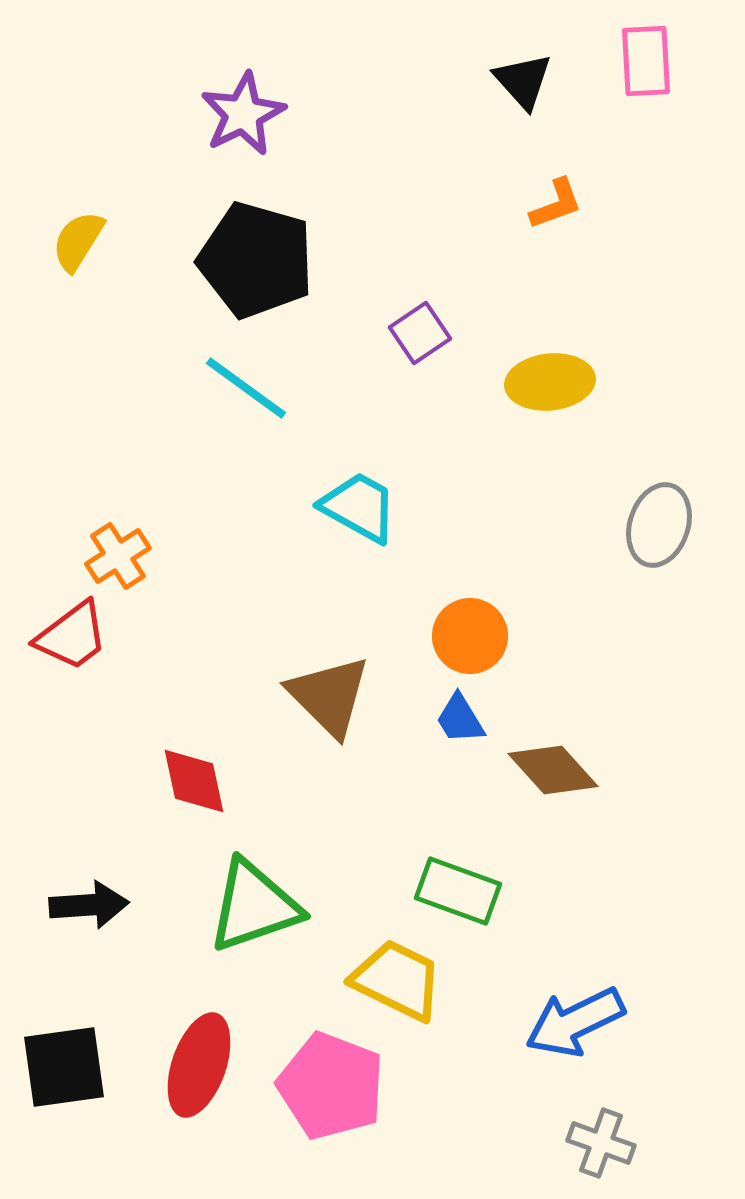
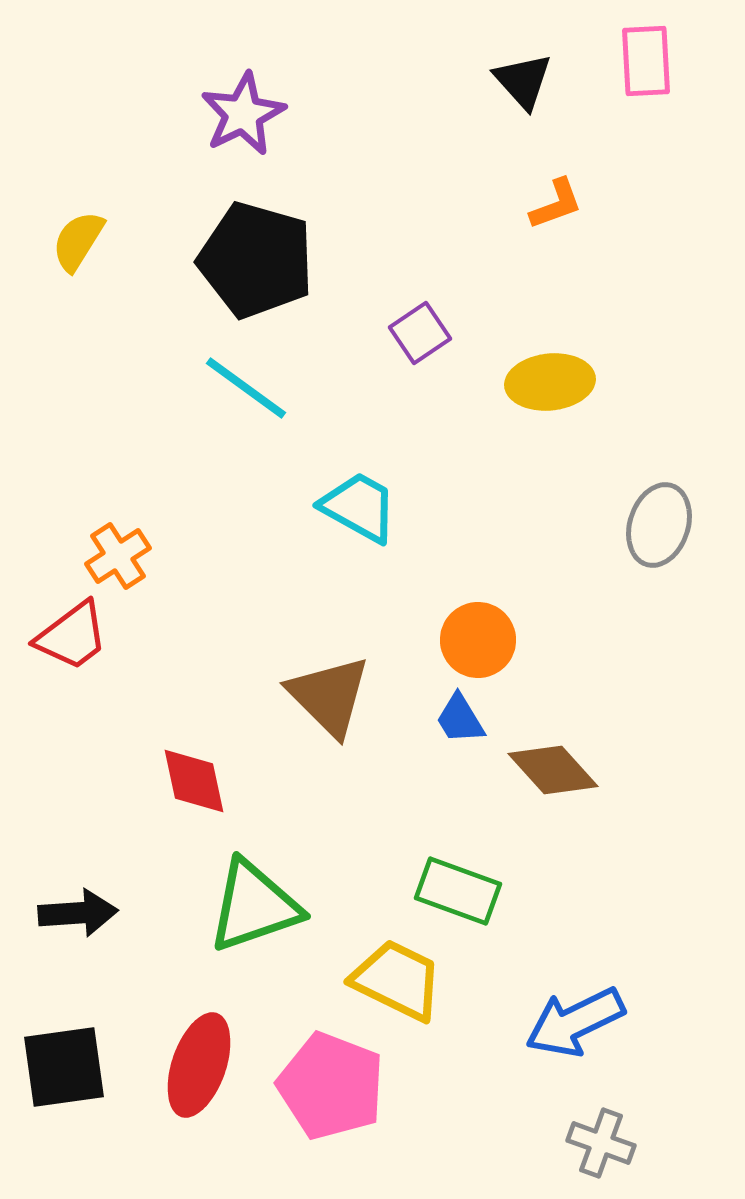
orange circle: moved 8 px right, 4 px down
black arrow: moved 11 px left, 8 px down
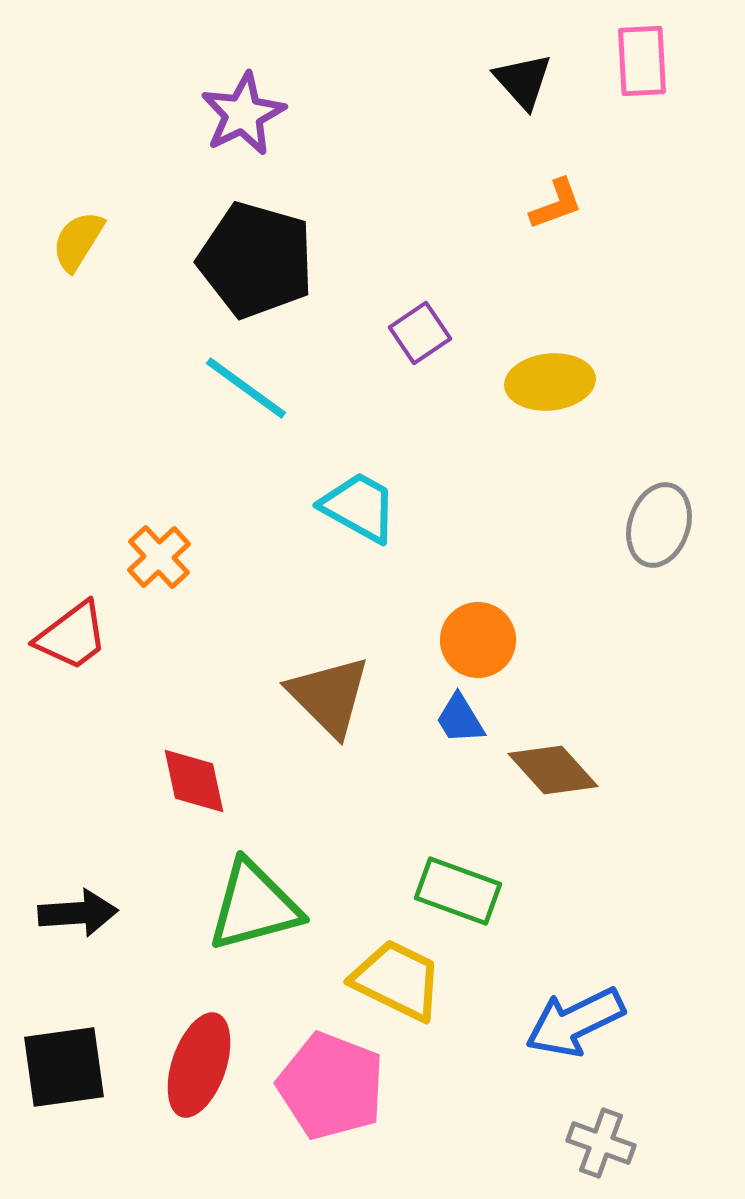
pink rectangle: moved 4 px left
orange cross: moved 41 px right, 1 px down; rotated 10 degrees counterclockwise
green triangle: rotated 4 degrees clockwise
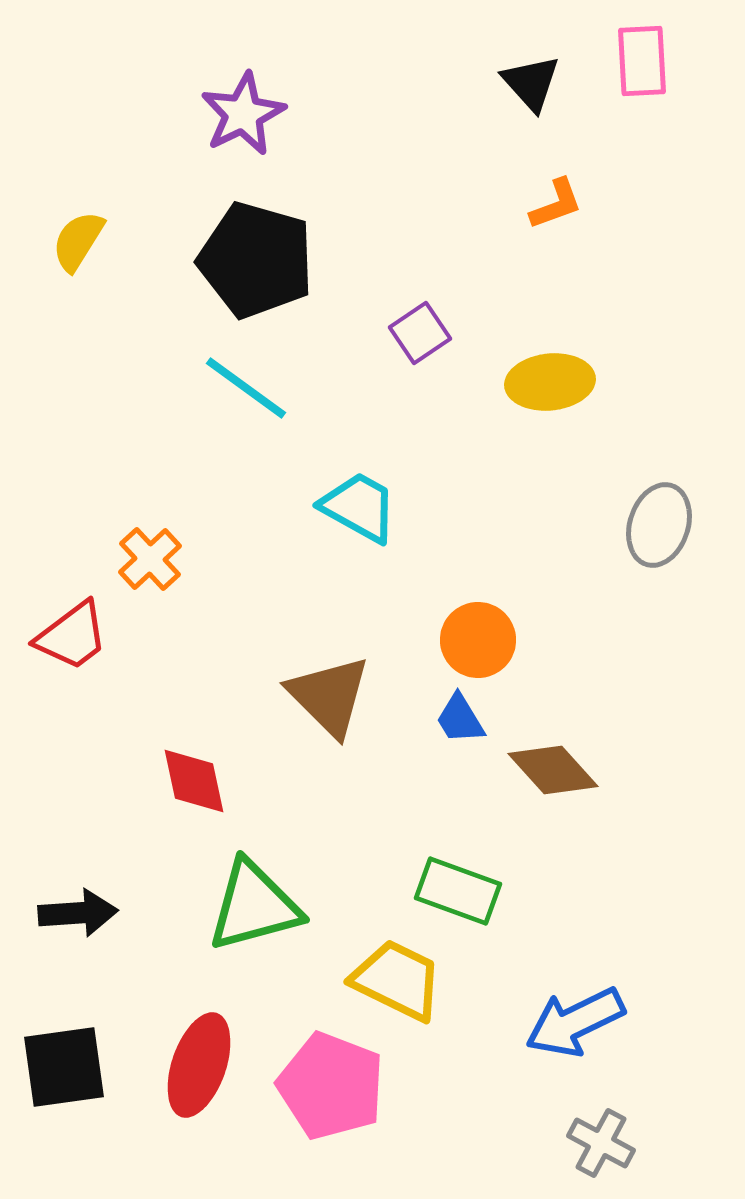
black triangle: moved 8 px right, 2 px down
orange cross: moved 9 px left, 2 px down
gray cross: rotated 8 degrees clockwise
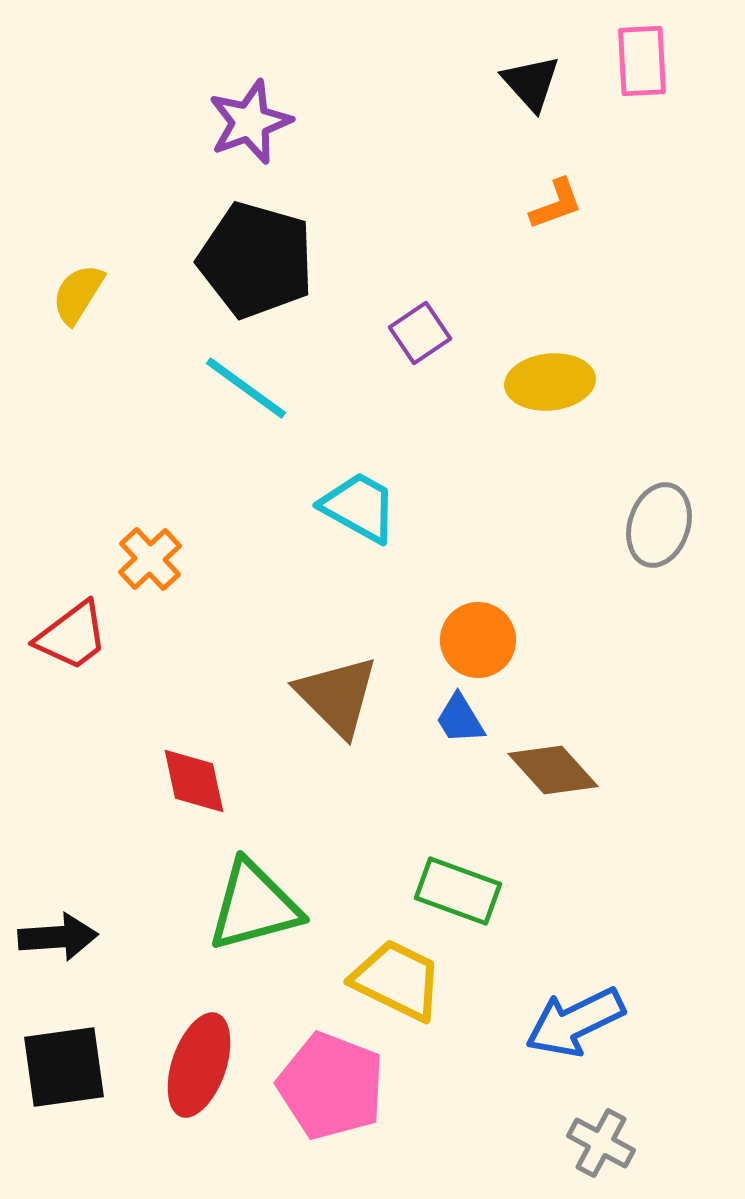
purple star: moved 7 px right, 8 px down; rotated 6 degrees clockwise
yellow semicircle: moved 53 px down
brown triangle: moved 8 px right
black arrow: moved 20 px left, 24 px down
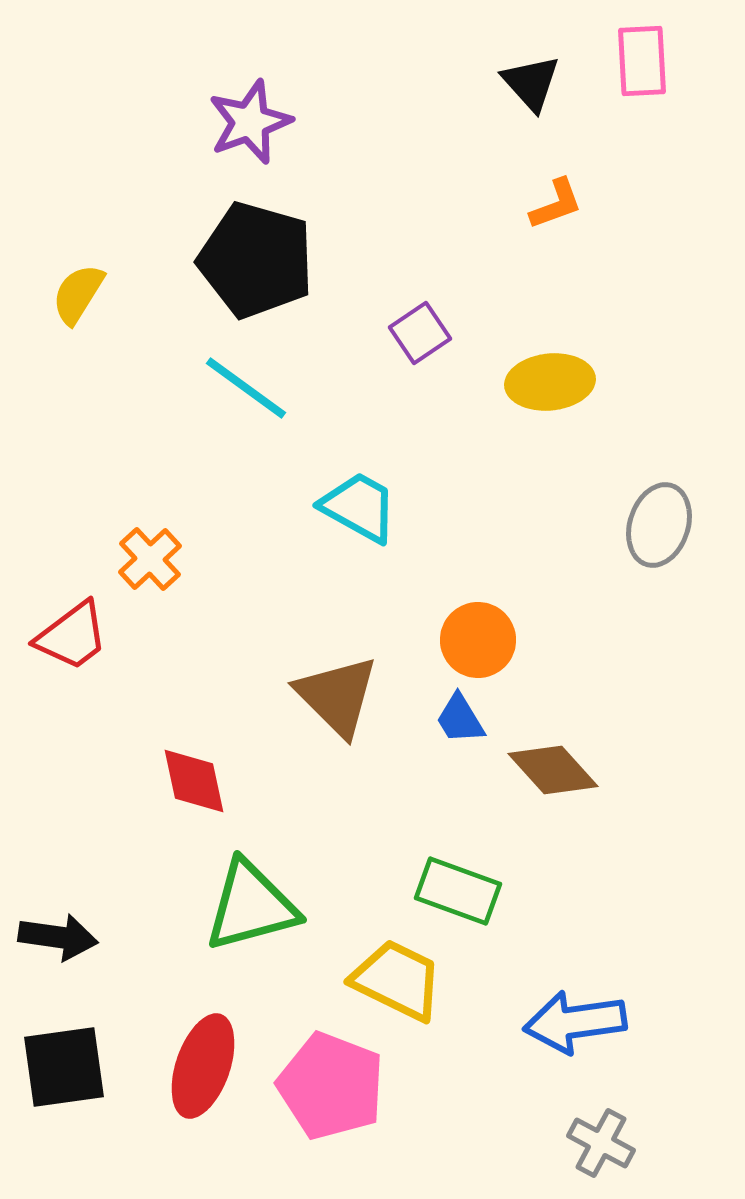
green triangle: moved 3 px left
black arrow: rotated 12 degrees clockwise
blue arrow: rotated 18 degrees clockwise
red ellipse: moved 4 px right, 1 px down
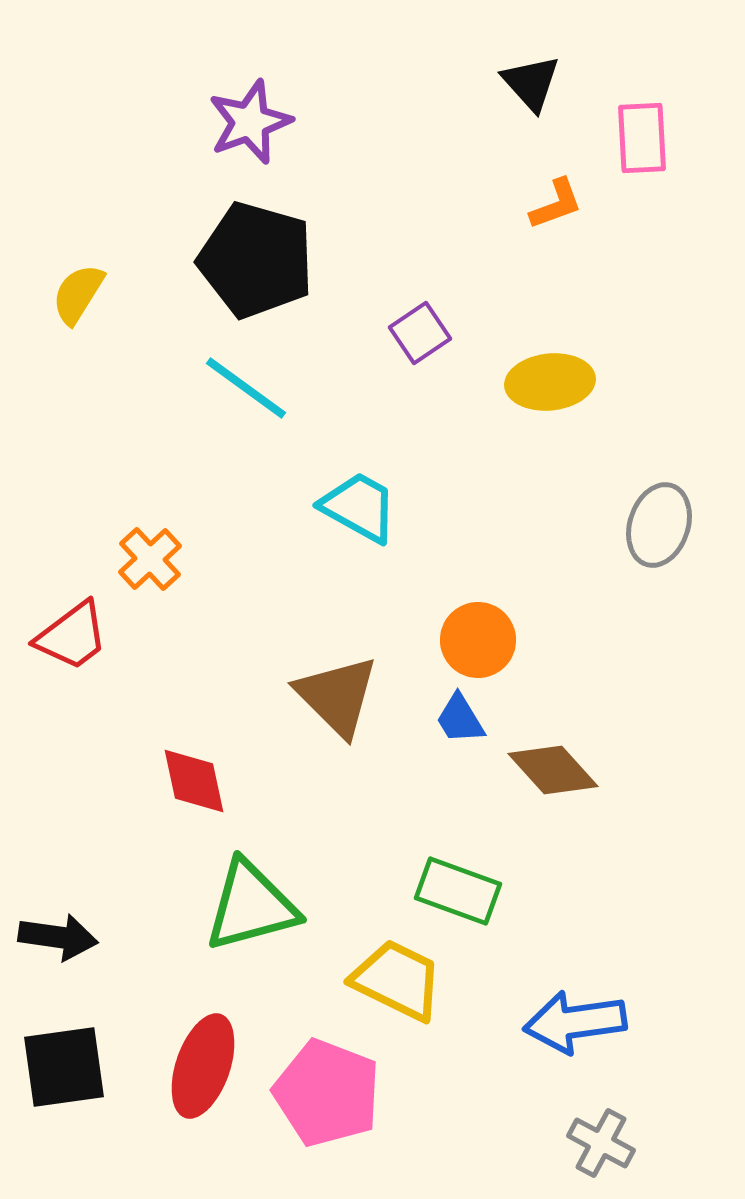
pink rectangle: moved 77 px down
pink pentagon: moved 4 px left, 7 px down
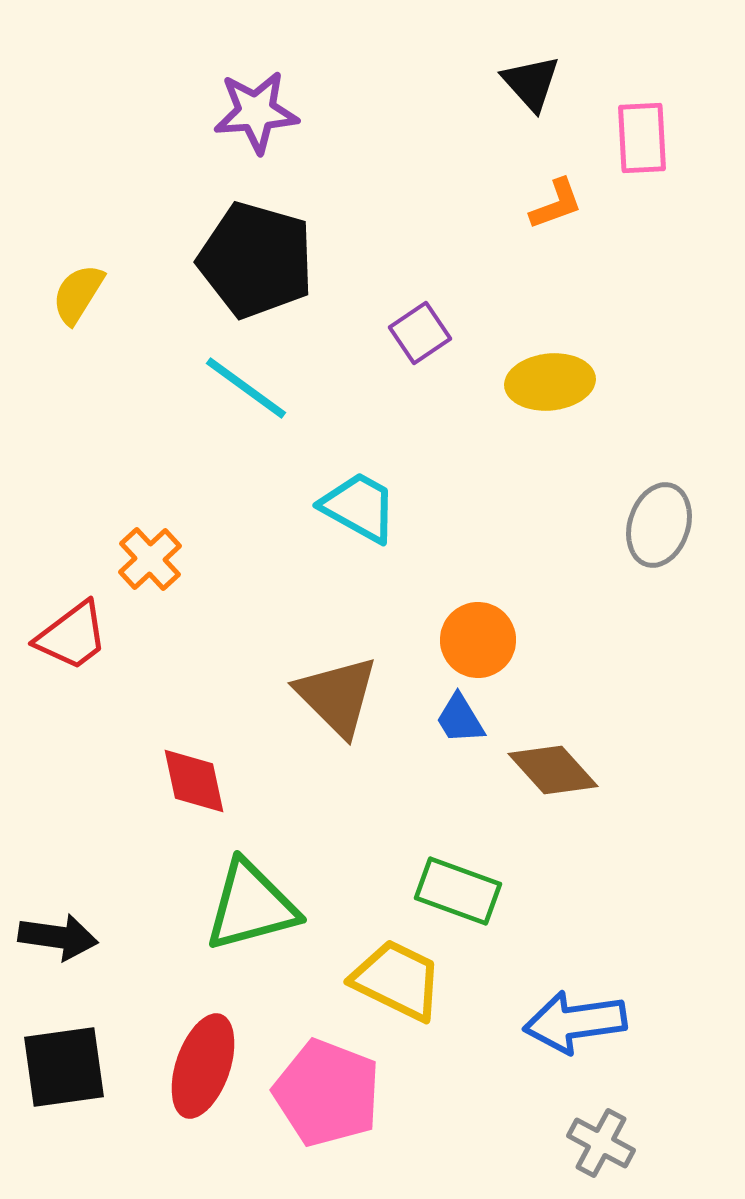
purple star: moved 6 px right, 10 px up; rotated 16 degrees clockwise
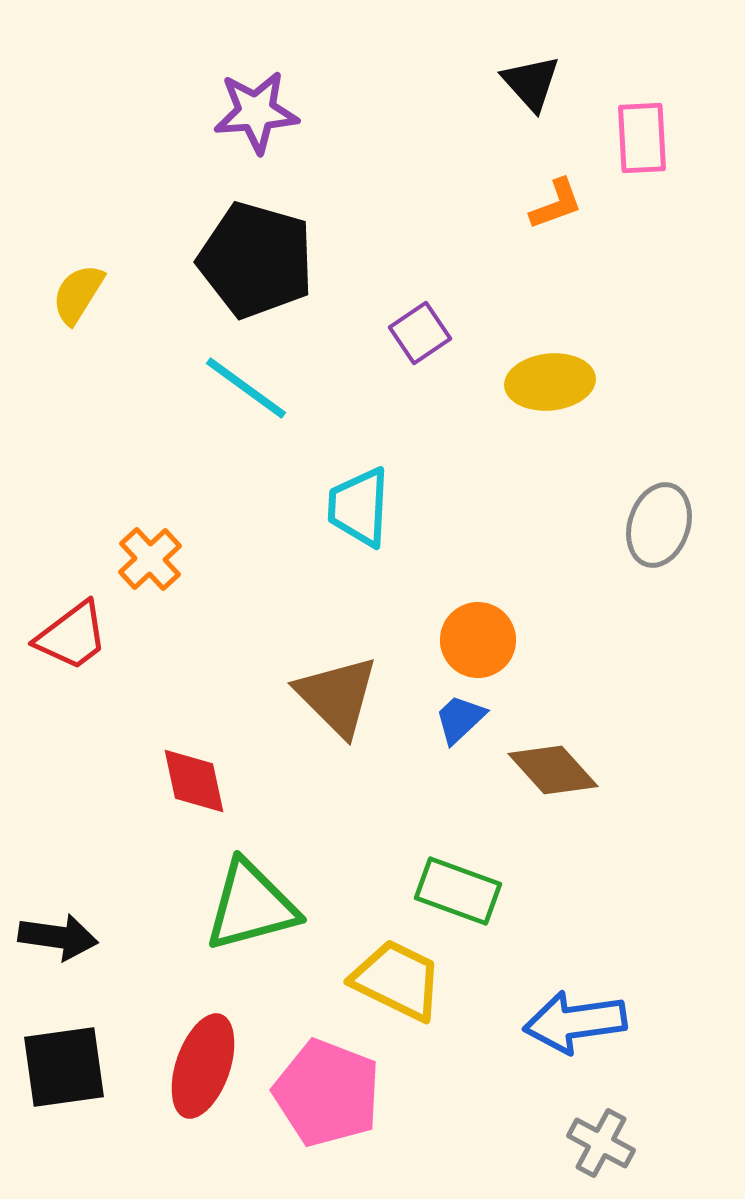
cyan trapezoid: rotated 116 degrees counterclockwise
blue trapezoid: rotated 78 degrees clockwise
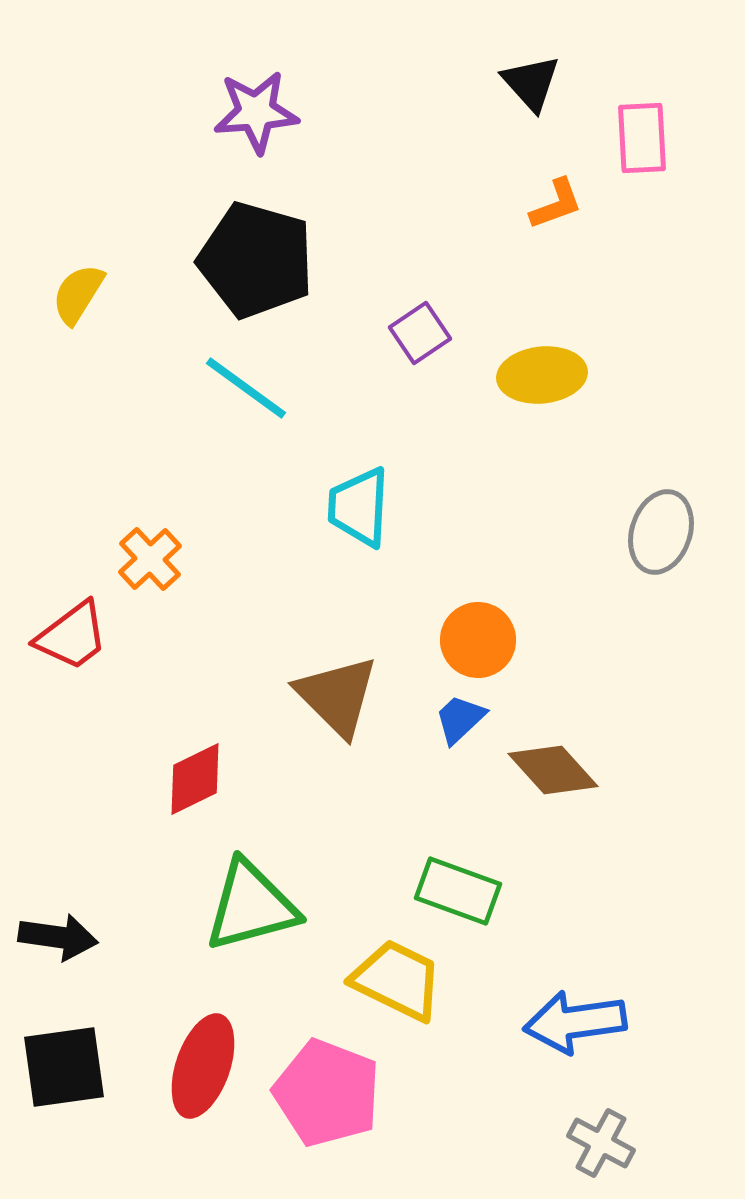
yellow ellipse: moved 8 px left, 7 px up
gray ellipse: moved 2 px right, 7 px down
red diamond: moved 1 px right, 2 px up; rotated 76 degrees clockwise
